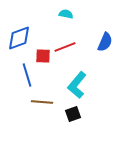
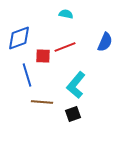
cyan L-shape: moved 1 px left
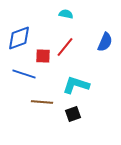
red line: rotated 30 degrees counterclockwise
blue line: moved 3 px left, 1 px up; rotated 55 degrees counterclockwise
cyan L-shape: rotated 68 degrees clockwise
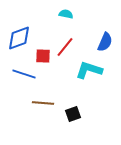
cyan L-shape: moved 13 px right, 15 px up
brown line: moved 1 px right, 1 px down
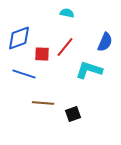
cyan semicircle: moved 1 px right, 1 px up
red square: moved 1 px left, 2 px up
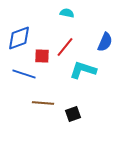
red square: moved 2 px down
cyan L-shape: moved 6 px left
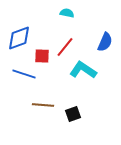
cyan L-shape: rotated 16 degrees clockwise
brown line: moved 2 px down
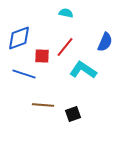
cyan semicircle: moved 1 px left
